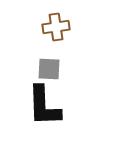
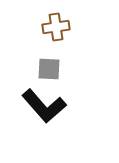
black L-shape: rotated 39 degrees counterclockwise
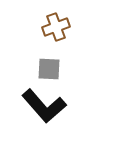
brown cross: rotated 12 degrees counterclockwise
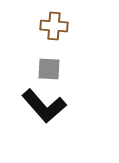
brown cross: moved 2 px left, 1 px up; rotated 24 degrees clockwise
